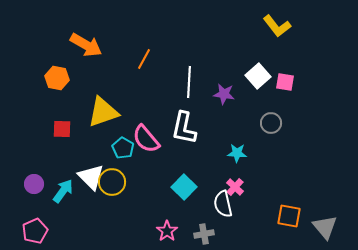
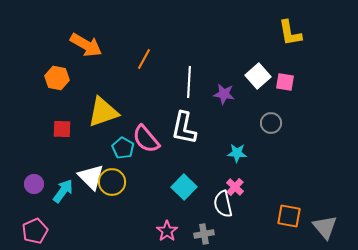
yellow L-shape: moved 13 px right, 7 px down; rotated 28 degrees clockwise
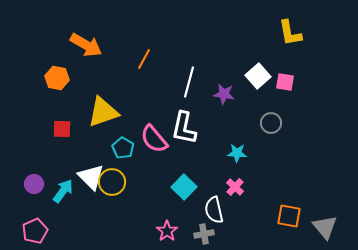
white line: rotated 12 degrees clockwise
pink semicircle: moved 8 px right
white semicircle: moved 9 px left, 6 px down
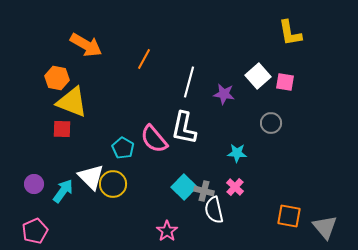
yellow triangle: moved 31 px left, 10 px up; rotated 40 degrees clockwise
yellow circle: moved 1 px right, 2 px down
gray cross: moved 43 px up; rotated 24 degrees clockwise
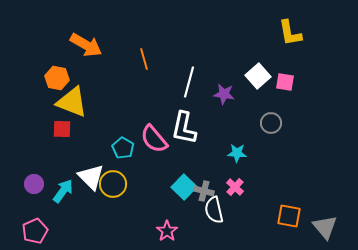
orange line: rotated 45 degrees counterclockwise
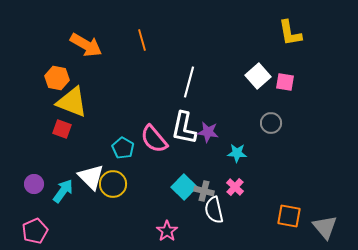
orange line: moved 2 px left, 19 px up
purple star: moved 16 px left, 38 px down
red square: rotated 18 degrees clockwise
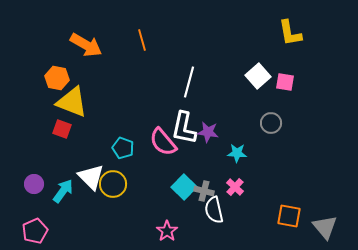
pink semicircle: moved 9 px right, 3 px down
cyan pentagon: rotated 10 degrees counterclockwise
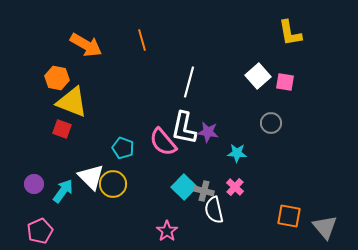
pink pentagon: moved 5 px right
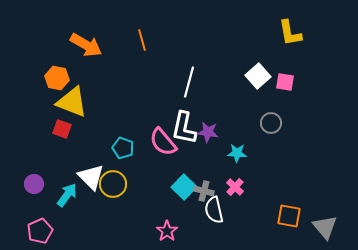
cyan arrow: moved 4 px right, 4 px down
